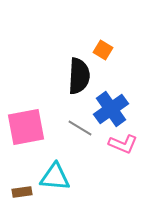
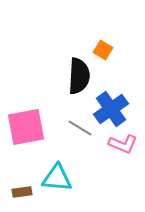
cyan triangle: moved 2 px right, 1 px down
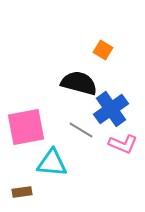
black semicircle: moved 7 px down; rotated 78 degrees counterclockwise
gray line: moved 1 px right, 2 px down
cyan triangle: moved 5 px left, 15 px up
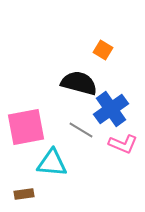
brown rectangle: moved 2 px right, 2 px down
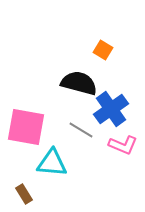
pink square: rotated 21 degrees clockwise
pink L-shape: moved 1 px down
brown rectangle: rotated 66 degrees clockwise
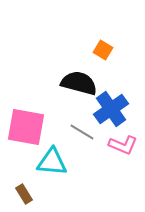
gray line: moved 1 px right, 2 px down
cyan triangle: moved 1 px up
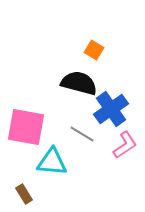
orange square: moved 9 px left
gray line: moved 2 px down
pink L-shape: moved 2 px right; rotated 56 degrees counterclockwise
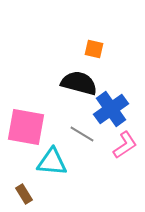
orange square: moved 1 px up; rotated 18 degrees counterclockwise
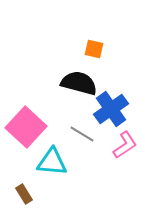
pink square: rotated 33 degrees clockwise
